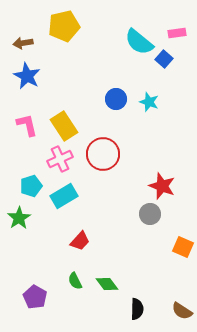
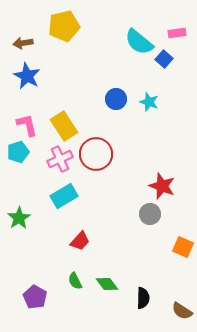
red circle: moved 7 px left
cyan pentagon: moved 13 px left, 34 px up
black semicircle: moved 6 px right, 11 px up
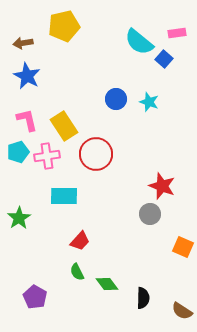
pink L-shape: moved 5 px up
pink cross: moved 13 px left, 3 px up; rotated 15 degrees clockwise
cyan rectangle: rotated 32 degrees clockwise
green semicircle: moved 2 px right, 9 px up
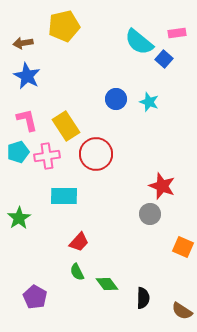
yellow rectangle: moved 2 px right
red trapezoid: moved 1 px left, 1 px down
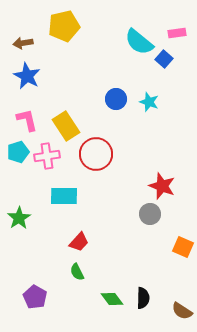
green diamond: moved 5 px right, 15 px down
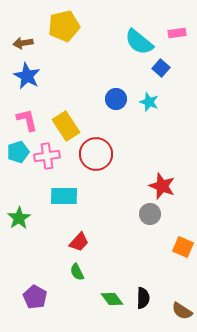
blue square: moved 3 px left, 9 px down
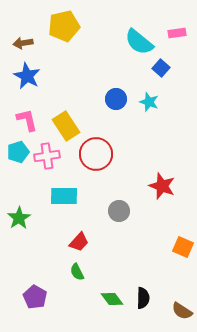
gray circle: moved 31 px left, 3 px up
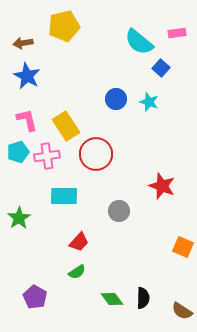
green semicircle: rotated 96 degrees counterclockwise
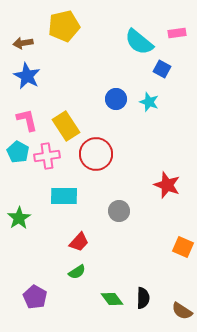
blue square: moved 1 px right, 1 px down; rotated 12 degrees counterclockwise
cyan pentagon: rotated 25 degrees counterclockwise
red star: moved 5 px right, 1 px up
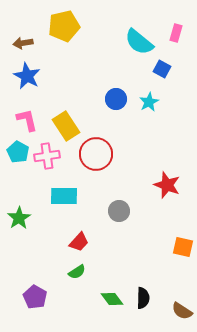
pink rectangle: moved 1 px left; rotated 66 degrees counterclockwise
cyan star: rotated 24 degrees clockwise
orange square: rotated 10 degrees counterclockwise
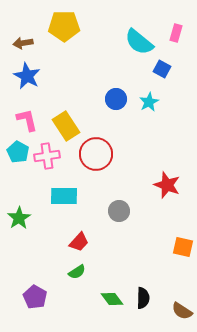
yellow pentagon: rotated 12 degrees clockwise
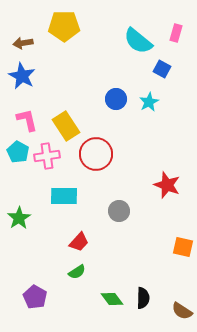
cyan semicircle: moved 1 px left, 1 px up
blue star: moved 5 px left
